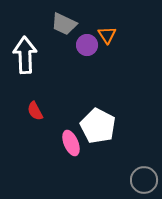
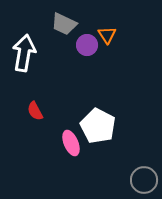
white arrow: moved 1 px left, 2 px up; rotated 12 degrees clockwise
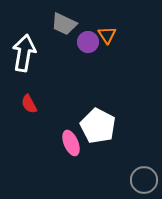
purple circle: moved 1 px right, 3 px up
red semicircle: moved 6 px left, 7 px up
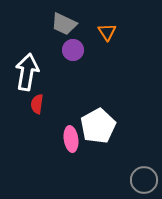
orange triangle: moved 3 px up
purple circle: moved 15 px left, 8 px down
white arrow: moved 3 px right, 19 px down
red semicircle: moved 8 px right; rotated 36 degrees clockwise
white pentagon: rotated 16 degrees clockwise
pink ellipse: moved 4 px up; rotated 15 degrees clockwise
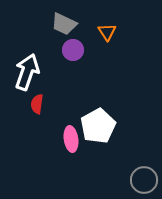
white arrow: rotated 9 degrees clockwise
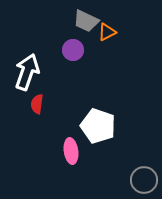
gray trapezoid: moved 22 px right, 3 px up
orange triangle: rotated 36 degrees clockwise
white pentagon: rotated 24 degrees counterclockwise
pink ellipse: moved 12 px down
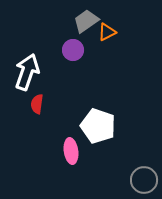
gray trapezoid: rotated 120 degrees clockwise
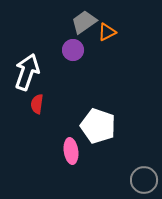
gray trapezoid: moved 2 px left, 1 px down
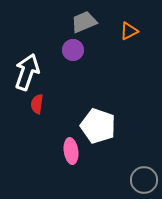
gray trapezoid: rotated 12 degrees clockwise
orange triangle: moved 22 px right, 1 px up
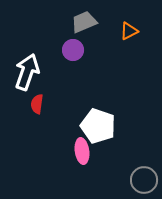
pink ellipse: moved 11 px right
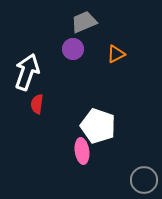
orange triangle: moved 13 px left, 23 px down
purple circle: moved 1 px up
